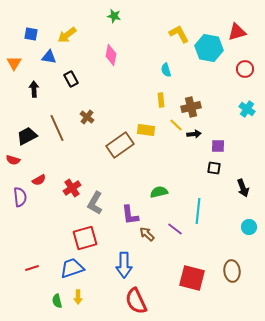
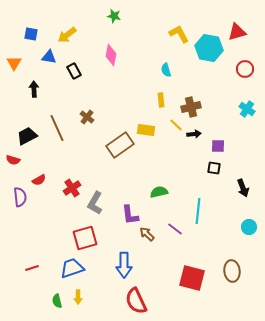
black rectangle at (71, 79): moved 3 px right, 8 px up
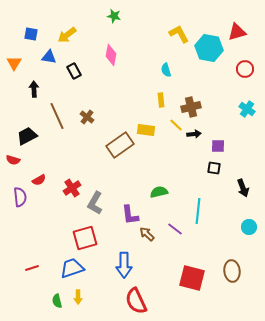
brown line at (57, 128): moved 12 px up
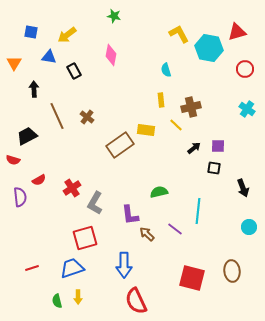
blue square at (31, 34): moved 2 px up
black arrow at (194, 134): moved 14 px down; rotated 32 degrees counterclockwise
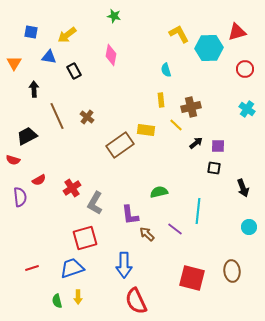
cyan hexagon at (209, 48): rotated 12 degrees counterclockwise
black arrow at (194, 148): moved 2 px right, 5 px up
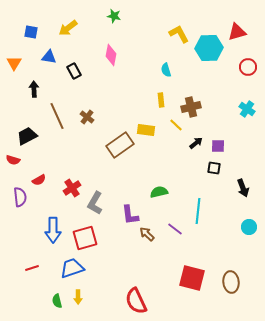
yellow arrow at (67, 35): moved 1 px right, 7 px up
red circle at (245, 69): moved 3 px right, 2 px up
blue arrow at (124, 265): moved 71 px left, 35 px up
brown ellipse at (232, 271): moved 1 px left, 11 px down
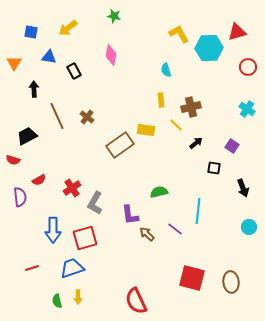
purple square at (218, 146): moved 14 px right; rotated 32 degrees clockwise
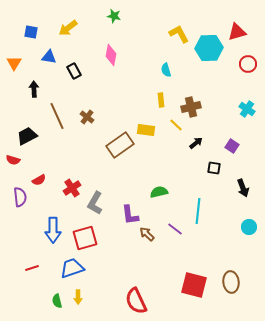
red circle at (248, 67): moved 3 px up
red square at (192, 278): moved 2 px right, 7 px down
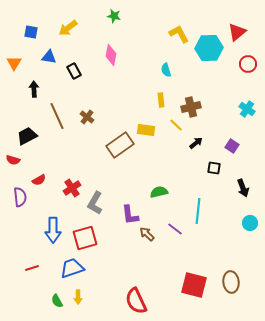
red triangle at (237, 32): rotated 24 degrees counterclockwise
cyan circle at (249, 227): moved 1 px right, 4 px up
green semicircle at (57, 301): rotated 16 degrees counterclockwise
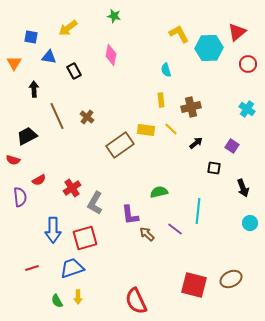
blue square at (31, 32): moved 5 px down
yellow line at (176, 125): moved 5 px left, 4 px down
brown ellipse at (231, 282): moved 3 px up; rotated 70 degrees clockwise
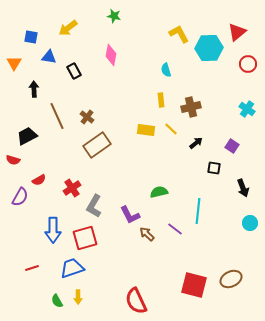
brown rectangle at (120, 145): moved 23 px left
purple semicircle at (20, 197): rotated 36 degrees clockwise
gray L-shape at (95, 203): moved 1 px left, 3 px down
purple L-shape at (130, 215): rotated 20 degrees counterclockwise
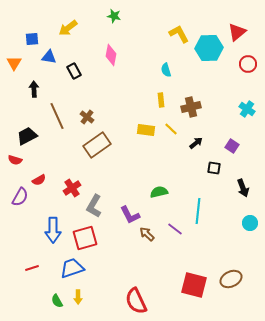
blue square at (31, 37): moved 1 px right, 2 px down; rotated 16 degrees counterclockwise
red semicircle at (13, 160): moved 2 px right
